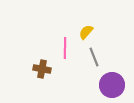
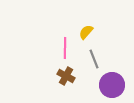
gray line: moved 2 px down
brown cross: moved 24 px right, 7 px down; rotated 18 degrees clockwise
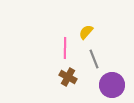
brown cross: moved 2 px right, 1 px down
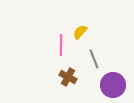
yellow semicircle: moved 6 px left
pink line: moved 4 px left, 3 px up
purple circle: moved 1 px right
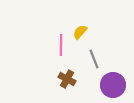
brown cross: moved 1 px left, 2 px down
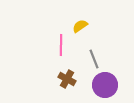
yellow semicircle: moved 6 px up; rotated 14 degrees clockwise
purple circle: moved 8 px left
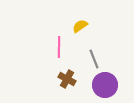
pink line: moved 2 px left, 2 px down
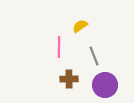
gray line: moved 3 px up
brown cross: moved 2 px right; rotated 30 degrees counterclockwise
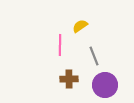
pink line: moved 1 px right, 2 px up
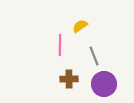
purple circle: moved 1 px left, 1 px up
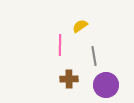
gray line: rotated 12 degrees clockwise
purple circle: moved 2 px right, 1 px down
